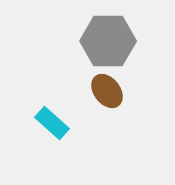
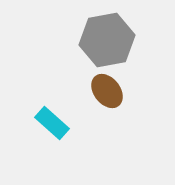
gray hexagon: moved 1 px left, 1 px up; rotated 10 degrees counterclockwise
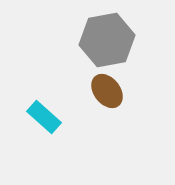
cyan rectangle: moved 8 px left, 6 px up
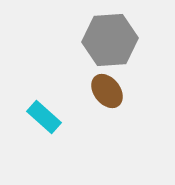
gray hexagon: moved 3 px right; rotated 6 degrees clockwise
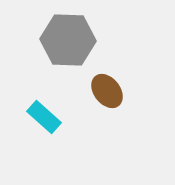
gray hexagon: moved 42 px left; rotated 6 degrees clockwise
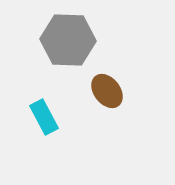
cyan rectangle: rotated 20 degrees clockwise
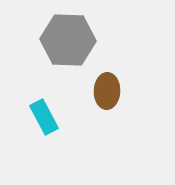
brown ellipse: rotated 40 degrees clockwise
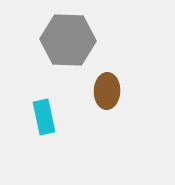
cyan rectangle: rotated 16 degrees clockwise
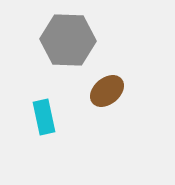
brown ellipse: rotated 48 degrees clockwise
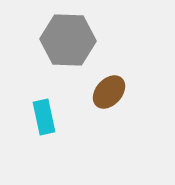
brown ellipse: moved 2 px right, 1 px down; rotated 8 degrees counterclockwise
